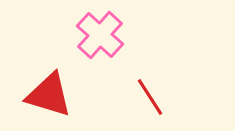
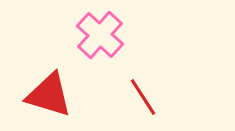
red line: moved 7 px left
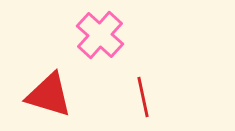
red line: rotated 21 degrees clockwise
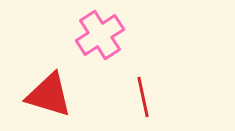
pink cross: rotated 15 degrees clockwise
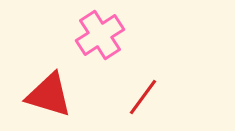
red line: rotated 48 degrees clockwise
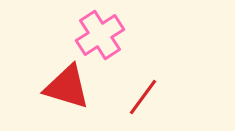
red triangle: moved 18 px right, 8 px up
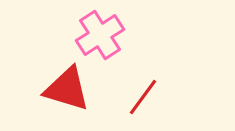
red triangle: moved 2 px down
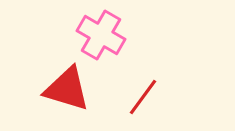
pink cross: moved 1 px right; rotated 27 degrees counterclockwise
